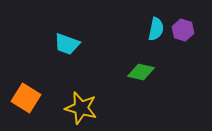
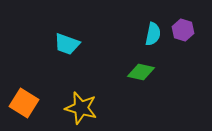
cyan semicircle: moved 3 px left, 5 px down
orange square: moved 2 px left, 5 px down
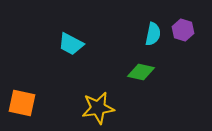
cyan trapezoid: moved 4 px right; rotated 8 degrees clockwise
orange square: moved 2 px left; rotated 20 degrees counterclockwise
yellow star: moved 17 px right; rotated 24 degrees counterclockwise
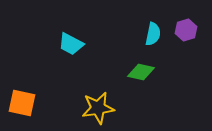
purple hexagon: moved 3 px right; rotated 25 degrees clockwise
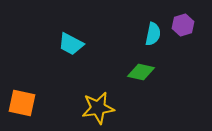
purple hexagon: moved 3 px left, 5 px up
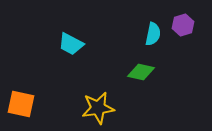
orange square: moved 1 px left, 1 px down
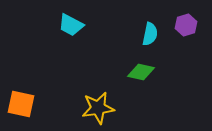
purple hexagon: moved 3 px right
cyan semicircle: moved 3 px left
cyan trapezoid: moved 19 px up
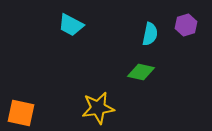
orange square: moved 9 px down
